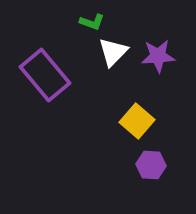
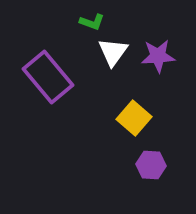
white triangle: rotated 8 degrees counterclockwise
purple rectangle: moved 3 px right, 2 px down
yellow square: moved 3 px left, 3 px up
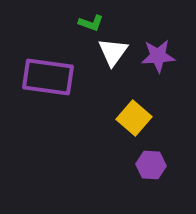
green L-shape: moved 1 px left, 1 px down
purple rectangle: rotated 42 degrees counterclockwise
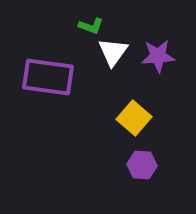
green L-shape: moved 3 px down
purple hexagon: moved 9 px left
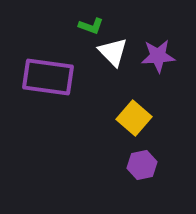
white triangle: rotated 20 degrees counterclockwise
purple hexagon: rotated 16 degrees counterclockwise
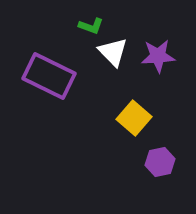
purple rectangle: moved 1 px right, 1 px up; rotated 18 degrees clockwise
purple hexagon: moved 18 px right, 3 px up
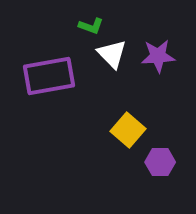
white triangle: moved 1 px left, 2 px down
purple rectangle: rotated 36 degrees counterclockwise
yellow square: moved 6 px left, 12 px down
purple hexagon: rotated 12 degrees clockwise
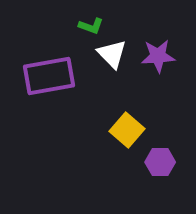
yellow square: moved 1 px left
